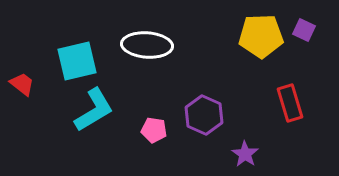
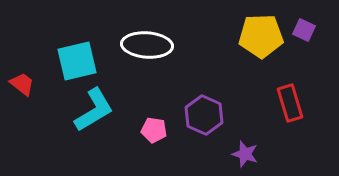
purple star: rotated 16 degrees counterclockwise
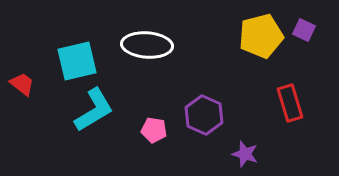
yellow pentagon: rotated 12 degrees counterclockwise
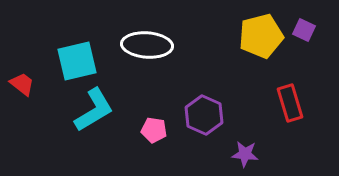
purple star: rotated 12 degrees counterclockwise
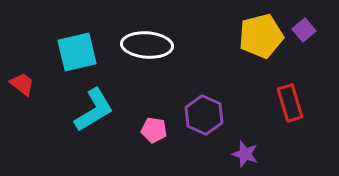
purple square: rotated 25 degrees clockwise
cyan square: moved 9 px up
purple star: rotated 12 degrees clockwise
